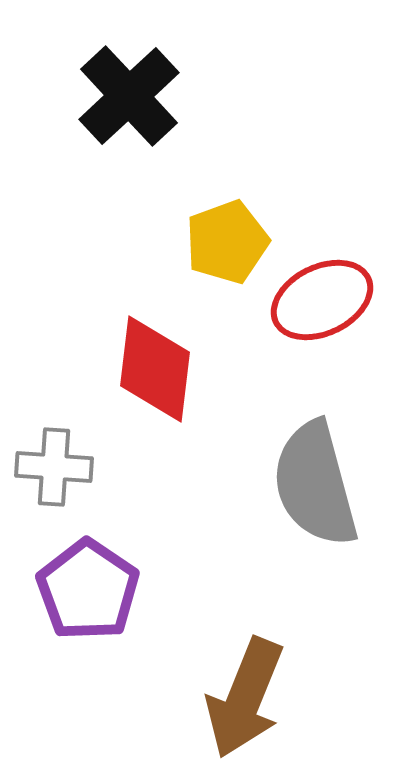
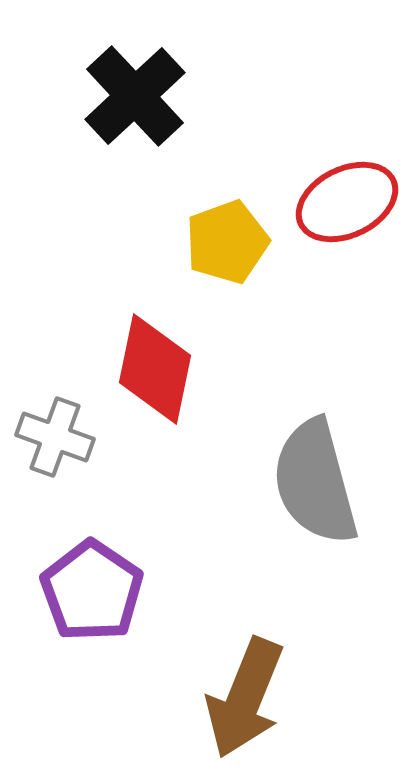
black cross: moved 6 px right
red ellipse: moved 25 px right, 98 px up
red diamond: rotated 5 degrees clockwise
gray cross: moved 1 px right, 30 px up; rotated 16 degrees clockwise
gray semicircle: moved 2 px up
purple pentagon: moved 4 px right, 1 px down
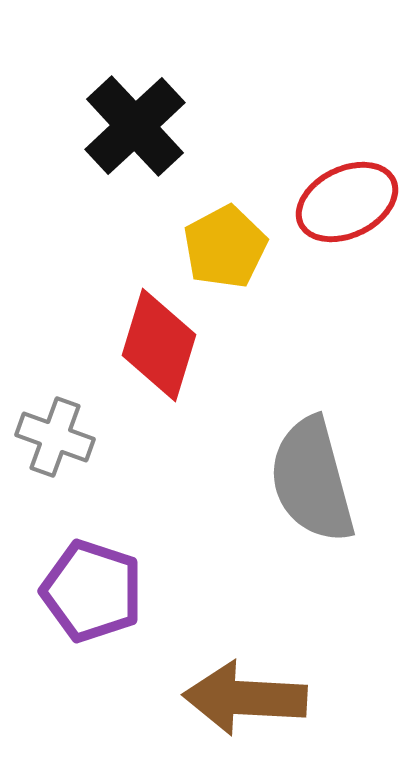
black cross: moved 30 px down
yellow pentagon: moved 2 px left, 5 px down; rotated 8 degrees counterclockwise
red diamond: moved 4 px right, 24 px up; rotated 5 degrees clockwise
gray semicircle: moved 3 px left, 2 px up
purple pentagon: rotated 16 degrees counterclockwise
brown arrow: rotated 71 degrees clockwise
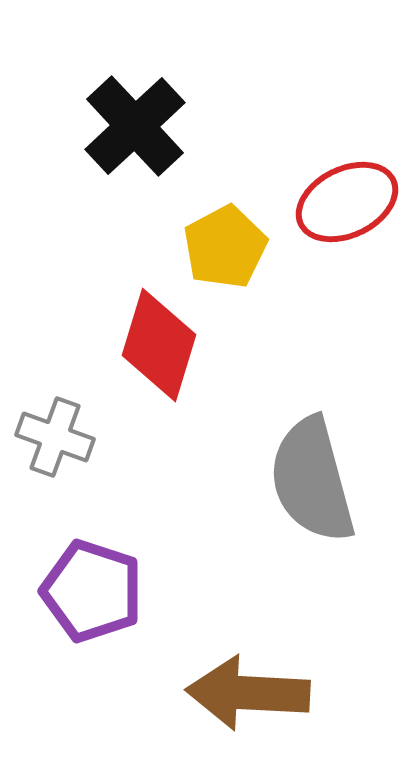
brown arrow: moved 3 px right, 5 px up
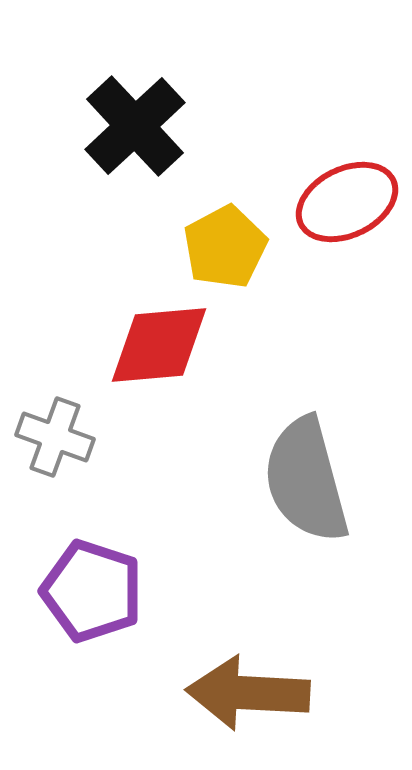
red diamond: rotated 68 degrees clockwise
gray semicircle: moved 6 px left
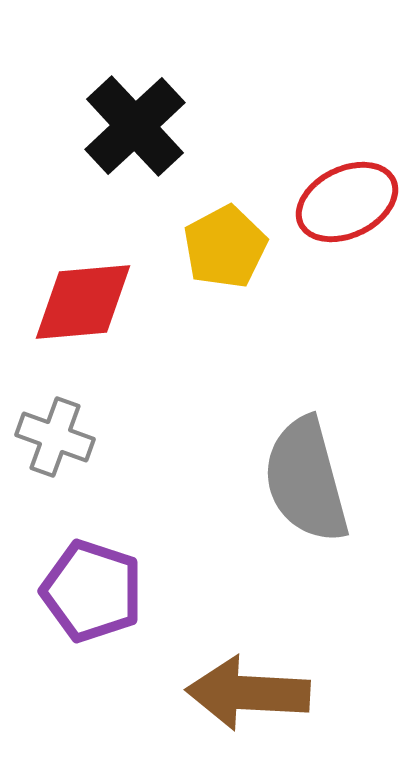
red diamond: moved 76 px left, 43 px up
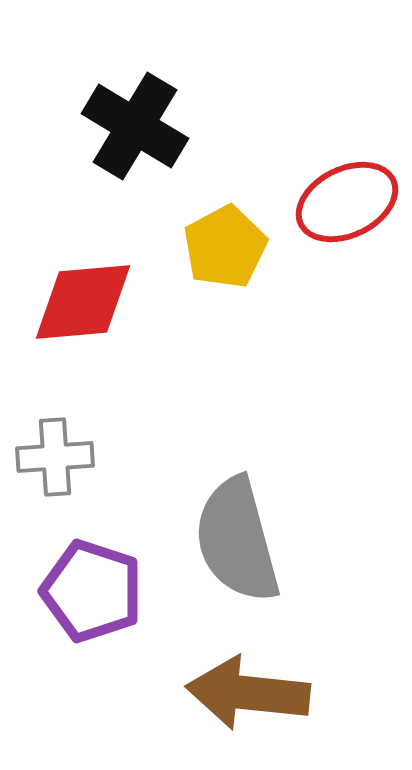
black cross: rotated 16 degrees counterclockwise
gray cross: moved 20 px down; rotated 24 degrees counterclockwise
gray semicircle: moved 69 px left, 60 px down
brown arrow: rotated 3 degrees clockwise
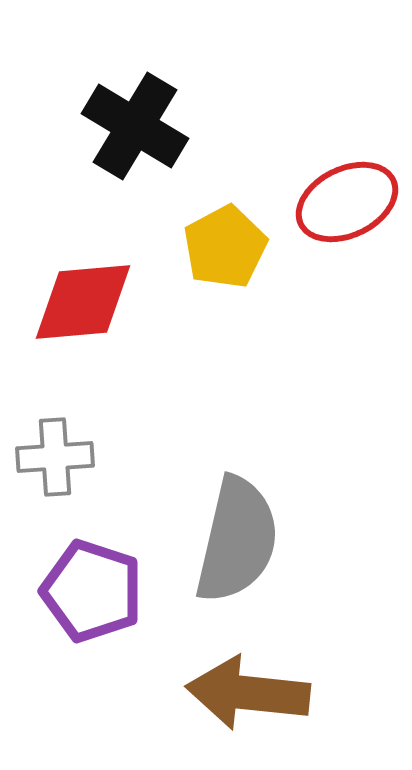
gray semicircle: rotated 152 degrees counterclockwise
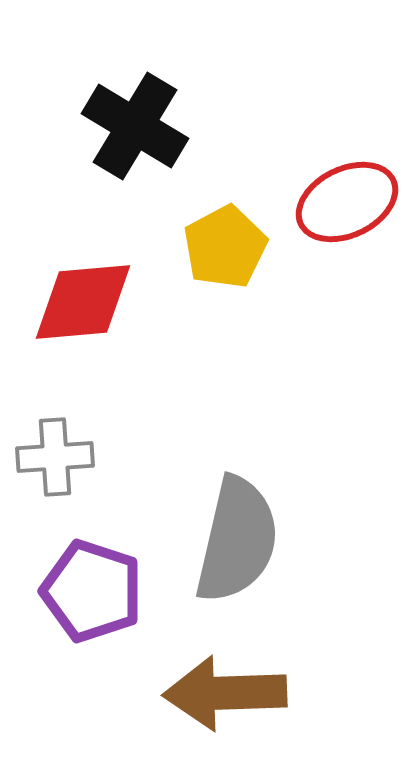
brown arrow: moved 23 px left; rotated 8 degrees counterclockwise
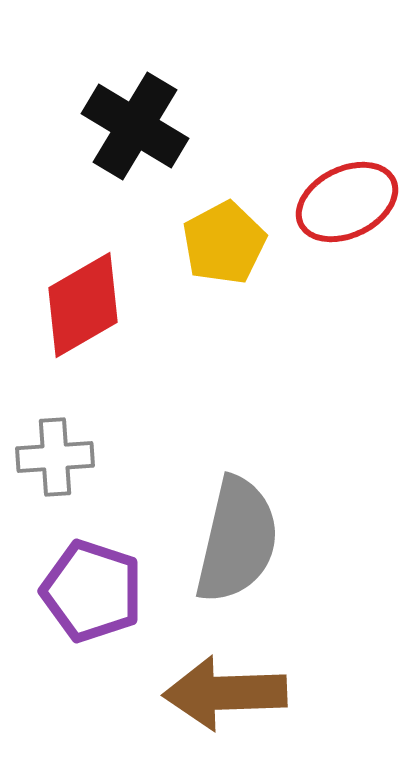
yellow pentagon: moved 1 px left, 4 px up
red diamond: moved 3 px down; rotated 25 degrees counterclockwise
